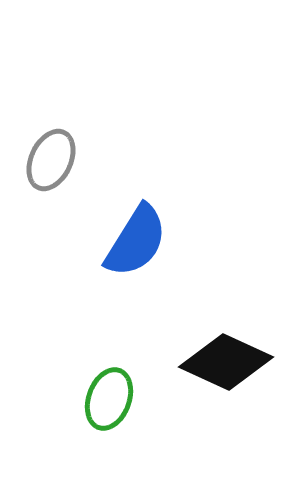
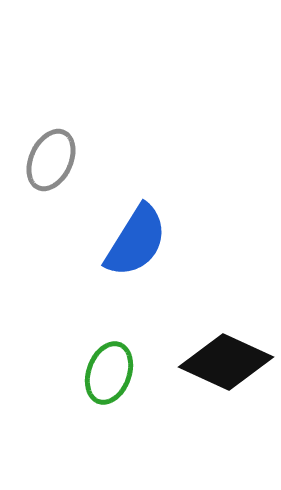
green ellipse: moved 26 px up
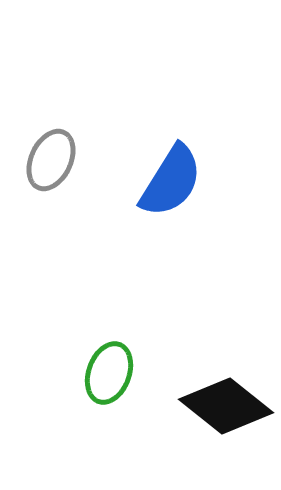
blue semicircle: moved 35 px right, 60 px up
black diamond: moved 44 px down; rotated 14 degrees clockwise
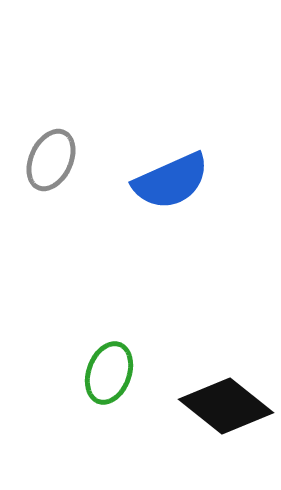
blue semicircle: rotated 34 degrees clockwise
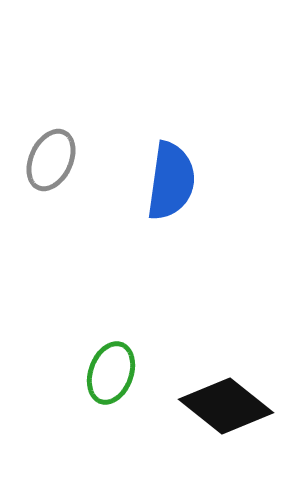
blue semicircle: rotated 58 degrees counterclockwise
green ellipse: moved 2 px right
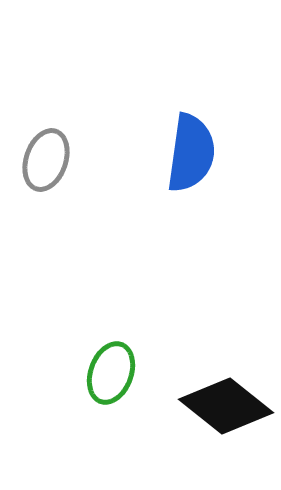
gray ellipse: moved 5 px left; rotated 6 degrees counterclockwise
blue semicircle: moved 20 px right, 28 px up
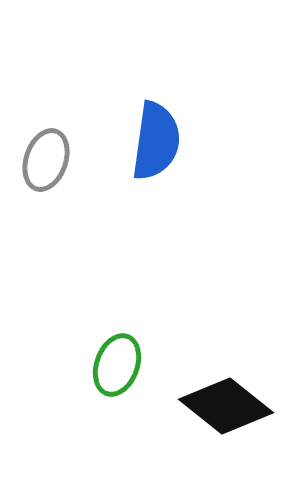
blue semicircle: moved 35 px left, 12 px up
green ellipse: moved 6 px right, 8 px up
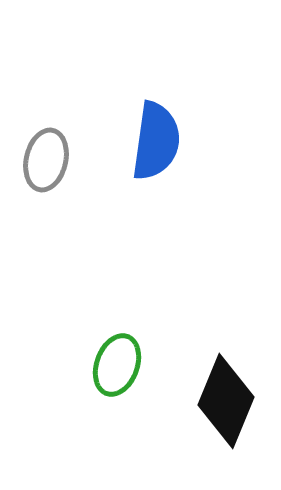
gray ellipse: rotated 6 degrees counterclockwise
black diamond: moved 5 px up; rotated 74 degrees clockwise
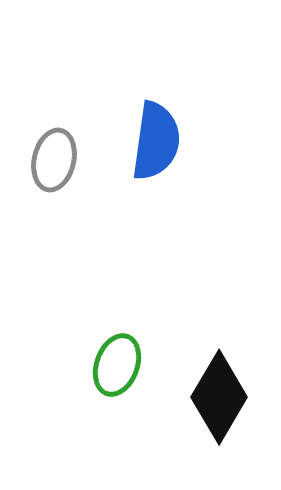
gray ellipse: moved 8 px right
black diamond: moved 7 px left, 4 px up; rotated 8 degrees clockwise
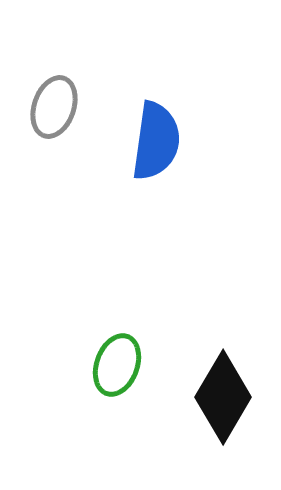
gray ellipse: moved 53 px up; rotated 6 degrees clockwise
black diamond: moved 4 px right
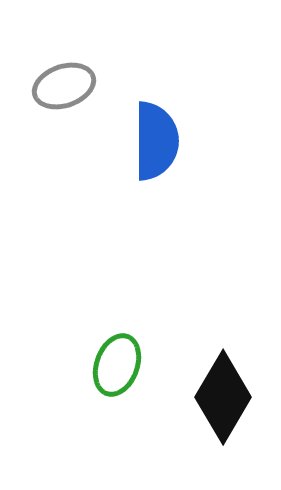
gray ellipse: moved 10 px right, 21 px up; rotated 52 degrees clockwise
blue semicircle: rotated 8 degrees counterclockwise
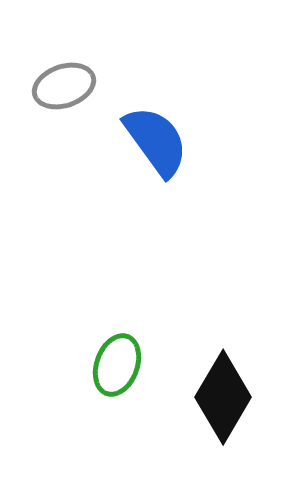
blue semicircle: rotated 36 degrees counterclockwise
